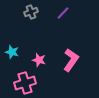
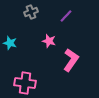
purple line: moved 3 px right, 3 px down
cyan star: moved 2 px left, 9 px up
pink star: moved 10 px right, 19 px up
pink cross: rotated 25 degrees clockwise
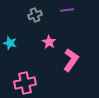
gray cross: moved 4 px right, 3 px down
purple line: moved 1 px right, 6 px up; rotated 40 degrees clockwise
pink star: moved 1 px down; rotated 16 degrees clockwise
pink cross: rotated 20 degrees counterclockwise
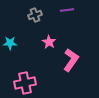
cyan star: rotated 16 degrees counterclockwise
